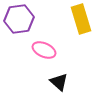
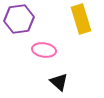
pink ellipse: rotated 15 degrees counterclockwise
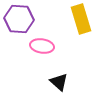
purple hexagon: rotated 12 degrees clockwise
pink ellipse: moved 2 px left, 4 px up
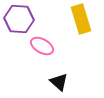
pink ellipse: rotated 20 degrees clockwise
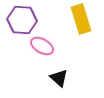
purple hexagon: moved 3 px right, 1 px down
black triangle: moved 4 px up
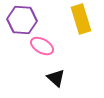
black triangle: moved 3 px left
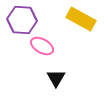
yellow rectangle: rotated 44 degrees counterclockwise
black triangle: rotated 18 degrees clockwise
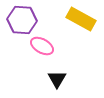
black triangle: moved 1 px right, 1 px down
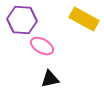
yellow rectangle: moved 3 px right
black triangle: moved 7 px left; rotated 48 degrees clockwise
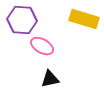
yellow rectangle: rotated 12 degrees counterclockwise
